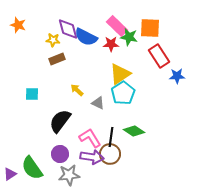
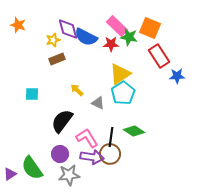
orange square: rotated 20 degrees clockwise
yellow star: rotated 24 degrees counterclockwise
black semicircle: moved 2 px right
pink L-shape: moved 3 px left
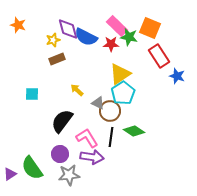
blue star: rotated 21 degrees clockwise
brown circle: moved 43 px up
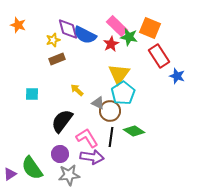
blue semicircle: moved 1 px left, 2 px up
red star: rotated 28 degrees counterclockwise
yellow triangle: moved 1 px left; rotated 20 degrees counterclockwise
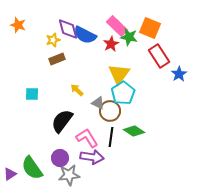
blue star: moved 2 px right, 2 px up; rotated 21 degrees clockwise
purple circle: moved 4 px down
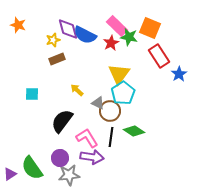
red star: moved 1 px up
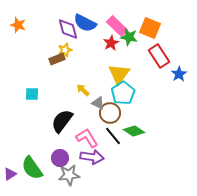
blue semicircle: moved 12 px up
yellow star: moved 12 px right, 10 px down
yellow arrow: moved 6 px right
brown circle: moved 2 px down
black line: moved 2 px right, 1 px up; rotated 48 degrees counterclockwise
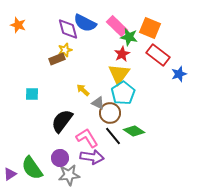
red star: moved 11 px right, 11 px down
red rectangle: moved 1 px left, 1 px up; rotated 20 degrees counterclockwise
blue star: rotated 14 degrees clockwise
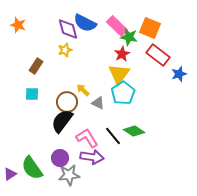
brown rectangle: moved 21 px left, 7 px down; rotated 35 degrees counterclockwise
brown circle: moved 43 px left, 11 px up
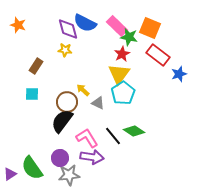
yellow star: rotated 24 degrees clockwise
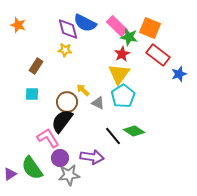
cyan pentagon: moved 3 px down
pink L-shape: moved 39 px left
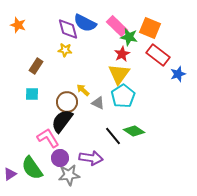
blue star: moved 1 px left
purple arrow: moved 1 px left, 1 px down
